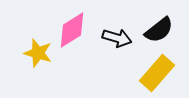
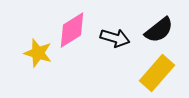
black arrow: moved 2 px left
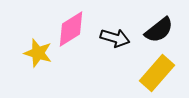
pink diamond: moved 1 px left, 1 px up
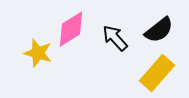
black arrow: rotated 148 degrees counterclockwise
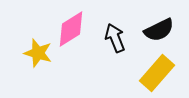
black semicircle: rotated 12 degrees clockwise
black arrow: rotated 20 degrees clockwise
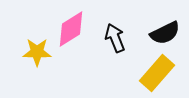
black semicircle: moved 6 px right, 3 px down
yellow star: moved 1 px left, 1 px up; rotated 16 degrees counterclockwise
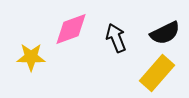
pink diamond: rotated 12 degrees clockwise
black arrow: moved 1 px right
yellow star: moved 6 px left, 5 px down
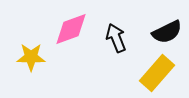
black semicircle: moved 2 px right, 1 px up
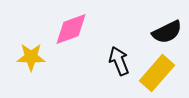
black arrow: moved 3 px right, 23 px down
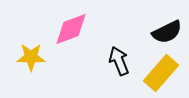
yellow rectangle: moved 4 px right
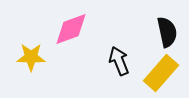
black semicircle: rotated 76 degrees counterclockwise
